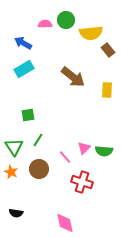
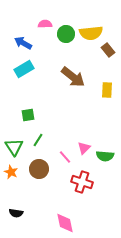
green circle: moved 14 px down
green semicircle: moved 1 px right, 5 px down
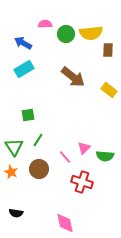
brown rectangle: rotated 40 degrees clockwise
yellow rectangle: moved 2 px right; rotated 56 degrees counterclockwise
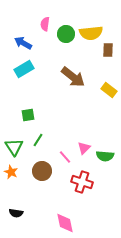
pink semicircle: rotated 80 degrees counterclockwise
brown circle: moved 3 px right, 2 px down
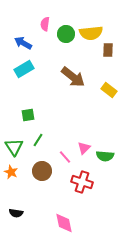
pink diamond: moved 1 px left
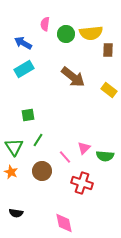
red cross: moved 1 px down
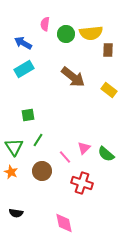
green semicircle: moved 1 px right, 2 px up; rotated 36 degrees clockwise
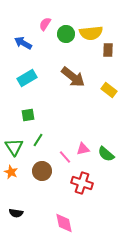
pink semicircle: rotated 24 degrees clockwise
cyan rectangle: moved 3 px right, 9 px down
pink triangle: moved 1 px left, 1 px down; rotated 32 degrees clockwise
